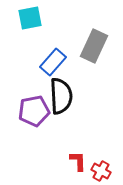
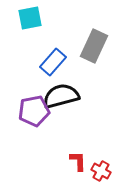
black semicircle: rotated 102 degrees counterclockwise
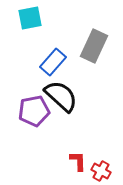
black semicircle: rotated 57 degrees clockwise
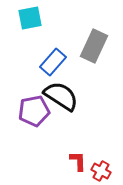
black semicircle: rotated 9 degrees counterclockwise
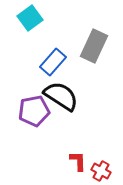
cyan square: rotated 25 degrees counterclockwise
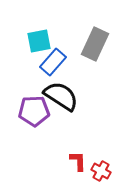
cyan square: moved 9 px right, 23 px down; rotated 25 degrees clockwise
gray rectangle: moved 1 px right, 2 px up
purple pentagon: rotated 8 degrees clockwise
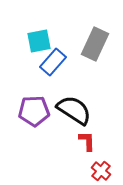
black semicircle: moved 13 px right, 14 px down
red L-shape: moved 9 px right, 20 px up
red cross: rotated 12 degrees clockwise
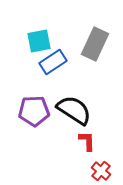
blue rectangle: rotated 16 degrees clockwise
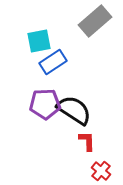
gray rectangle: moved 23 px up; rotated 24 degrees clockwise
purple pentagon: moved 11 px right, 7 px up
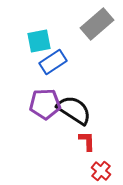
gray rectangle: moved 2 px right, 3 px down
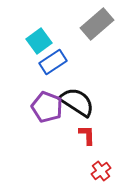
cyan square: rotated 25 degrees counterclockwise
purple pentagon: moved 2 px right, 3 px down; rotated 24 degrees clockwise
black semicircle: moved 3 px right, 8 px up
red L-shape: moved 6 px up
red cross: rotated 12 degrees clockwise
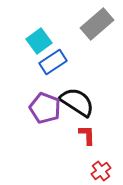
purple pentagon: moved 2 px left, 1 px down
